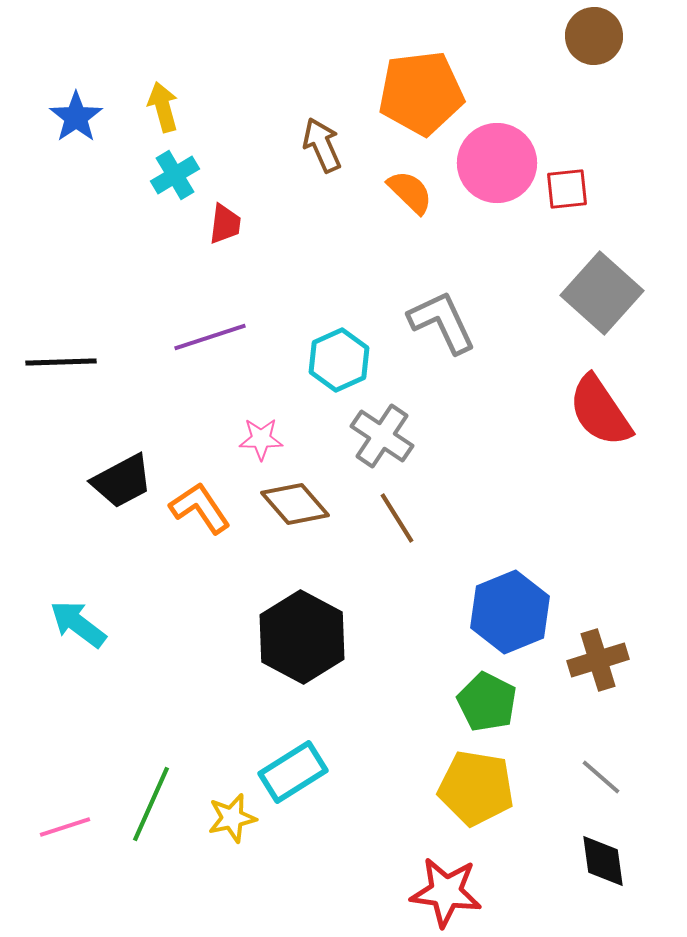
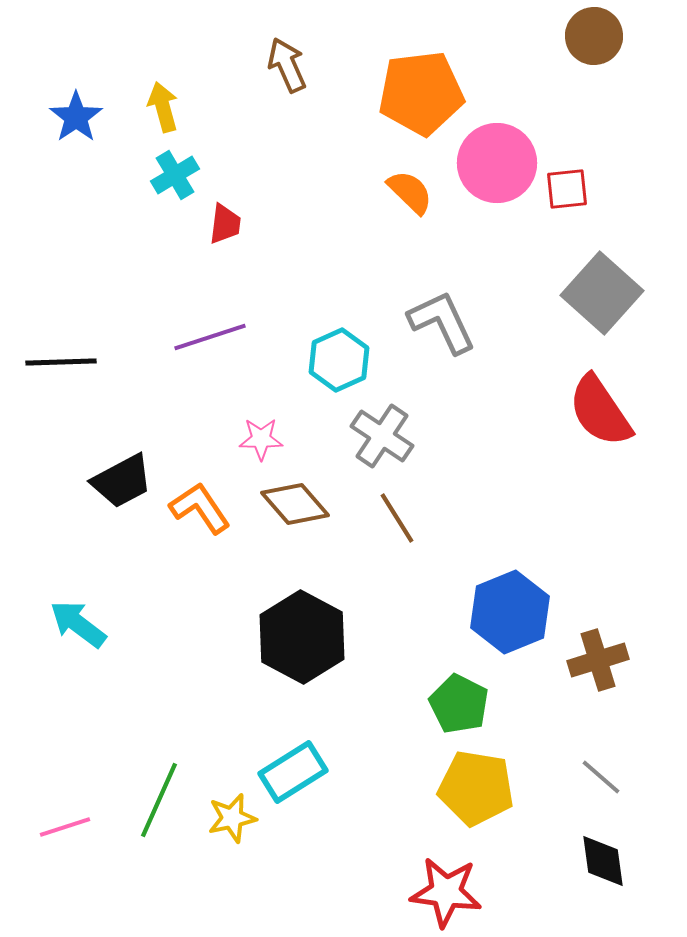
brown arrow: moved 35 px left, 80 px up
green pentagon: moved 28 px left, 2 px down
green line: moved 8 px right, 4 px up
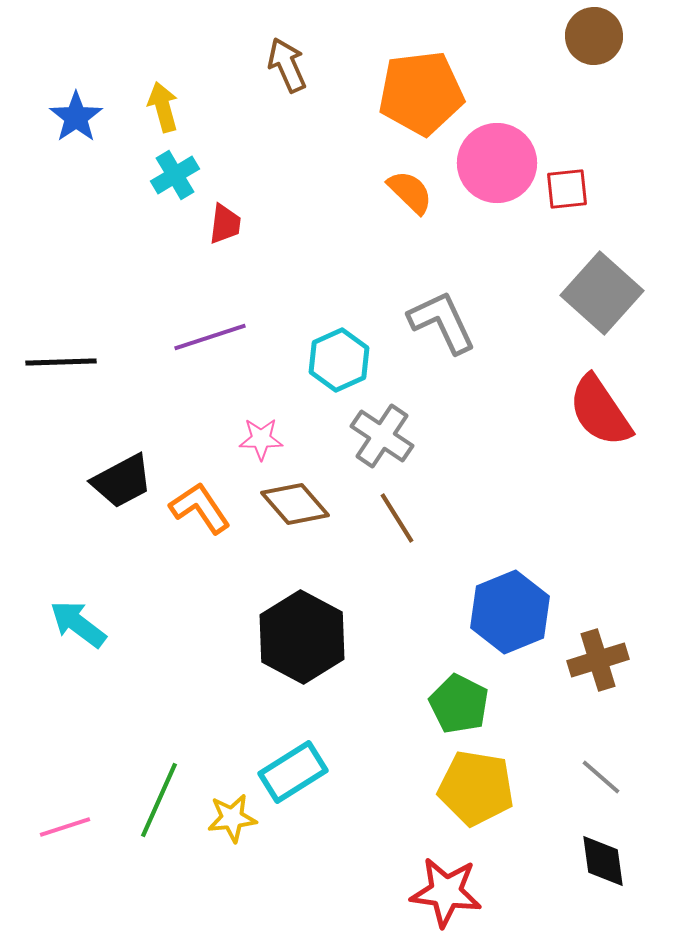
yellow star: rotated 6 degrees clockwise
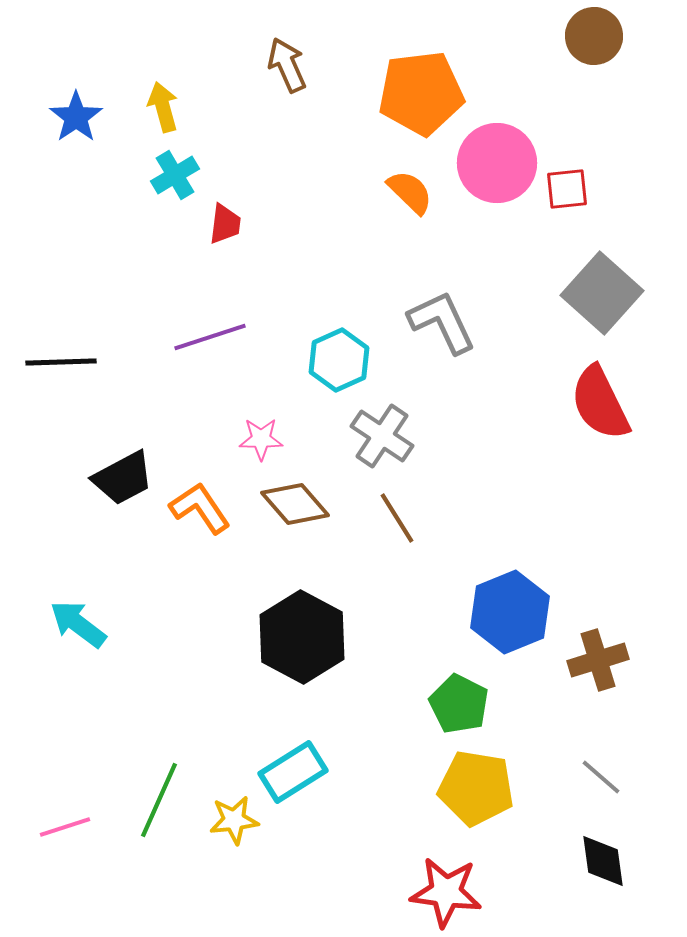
red semicircle: moved 8 px up; rotated 8 degrees clockwise
black trapezoid: moved 1 px right, 3 px up
yellow star: moved 2 px right, 2 px down
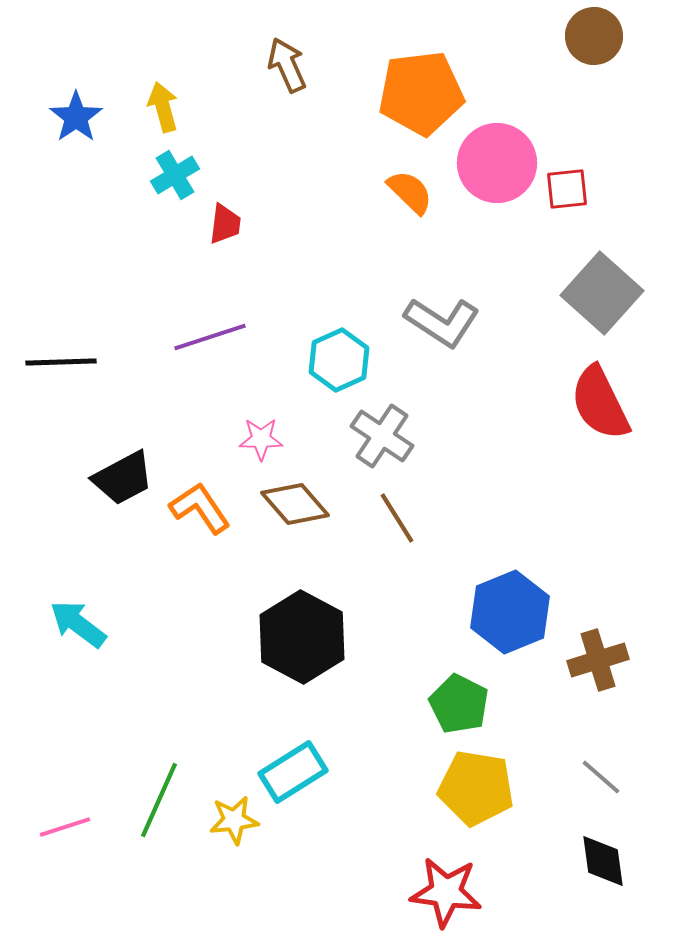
gray L-shape: rotated 148 degrees clockwise
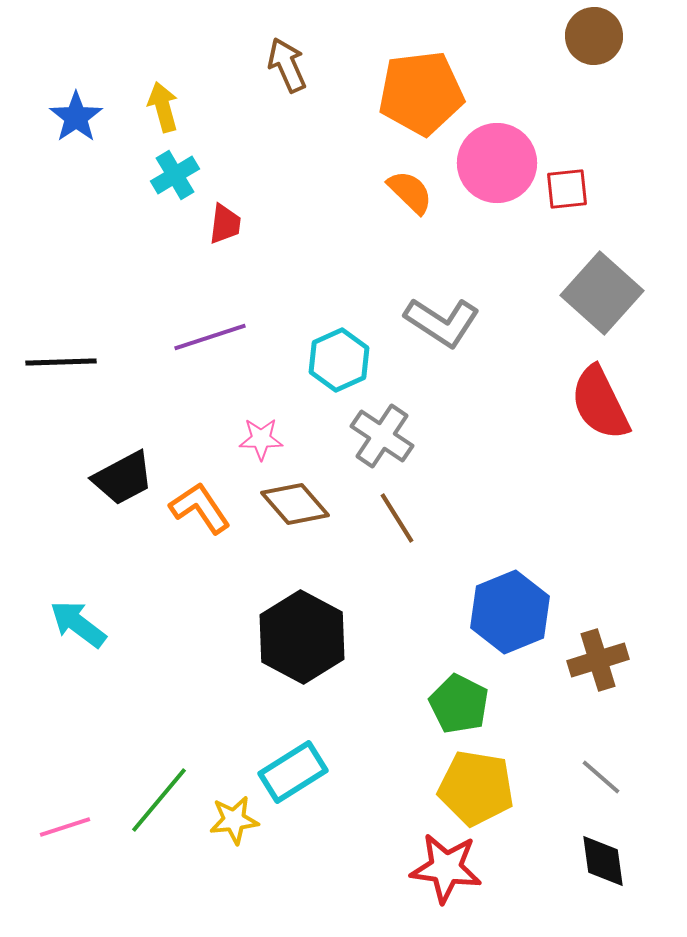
green line: rotated 16 degrees clockwise
red star: moved 24 px up
